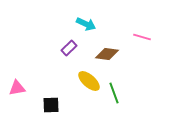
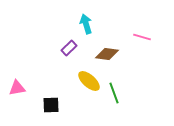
cyan arrow: rotated 132 degrees counterclockwise
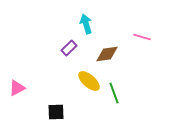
brown diamond: rotated 15 degrees counterclockwise
pink triangle: rotated 18 degrees counterclockwise
black square: moved 5 px right, 7 px down
